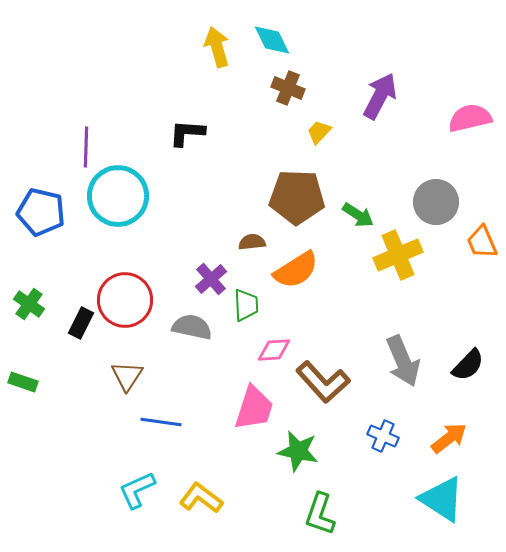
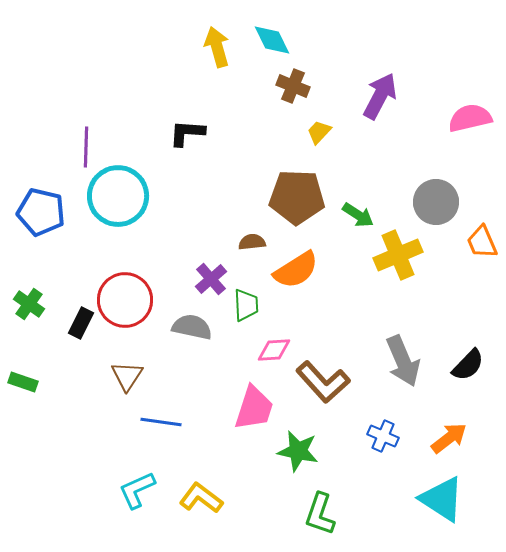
brown cross: moved 5 px right, 2 px up
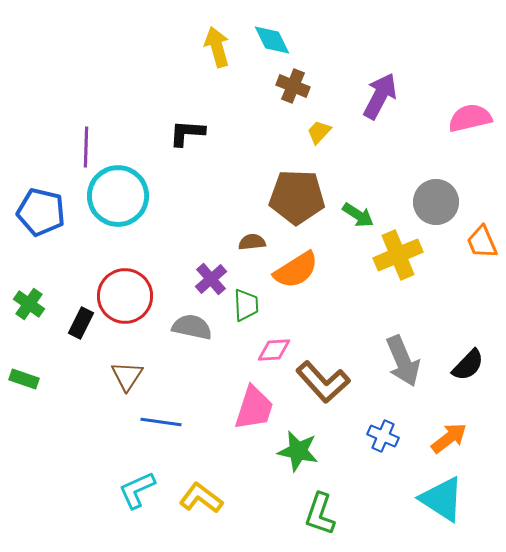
red circle: moved 4 px up
green rectangle: moved 1 px right, 3 px up
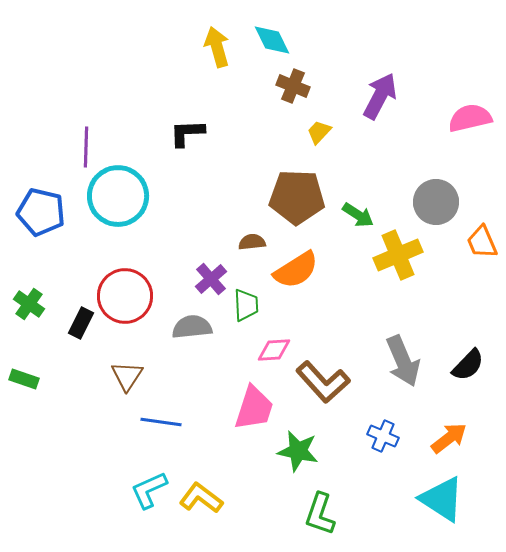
black L-shape: rotated 6 degrees counterclockwise
gray semicircle: rotated 18 degrees counterclockwise
cyan L-shape: moved 12 px right
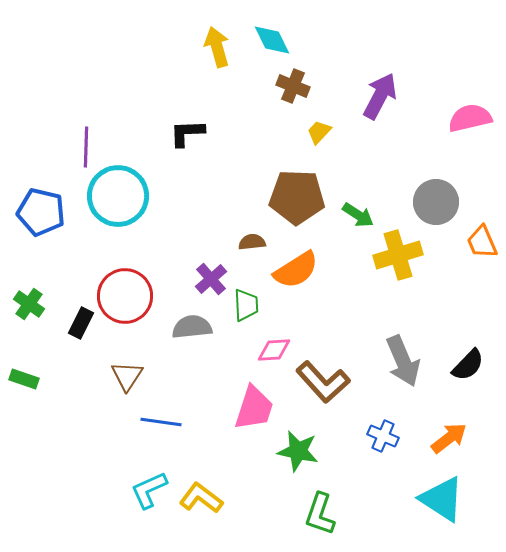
yellow cross: rotated 6 degrees clockwise
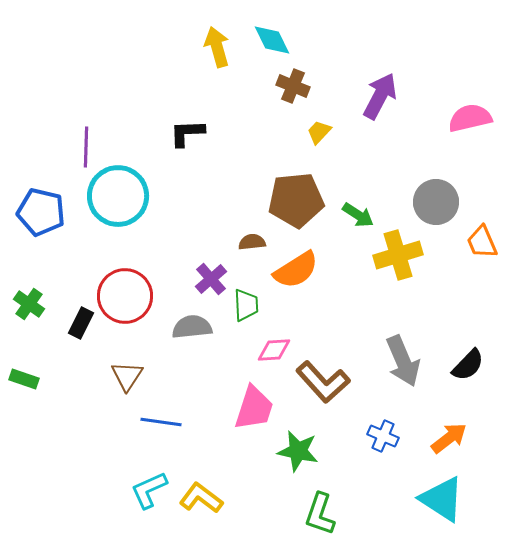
brown pentagon: moved 1 px left, 3 px down; rotated 8 degrees counterclockwise
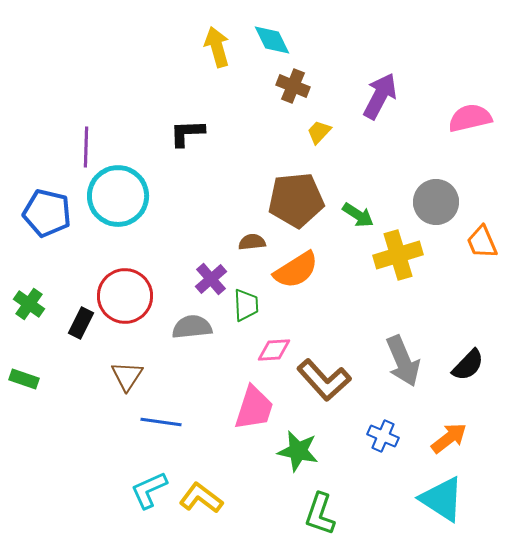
blue pentagon: moved 6 px right, 1 px down
brown L-shape: moved 1 px right, 2 px up
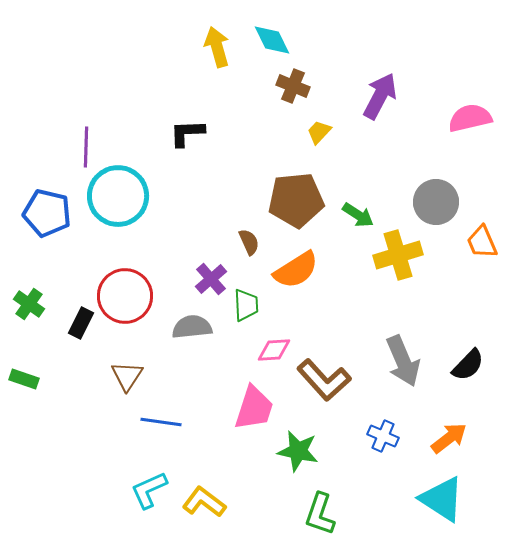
brown semicircle: moved 3 px left; rotated 72 degrees clockwise
yellow L-shape: moved 3 px right, 4 px down
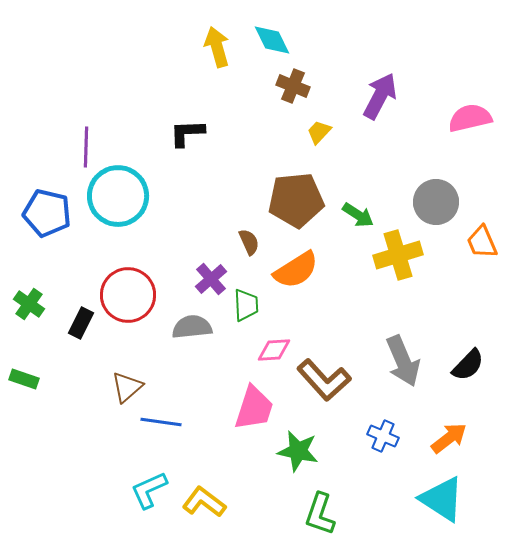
red circle: moved 3 px right, 1 px up
brown triangle: moved 11 px down; rotated 16 degrees clockwise
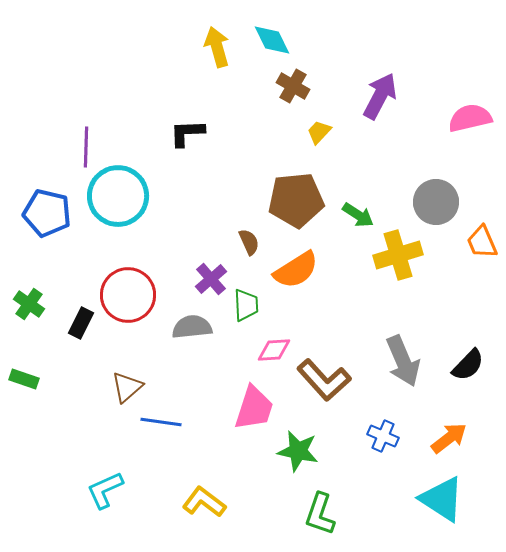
brown cross: rotated 8 degrees clockwise
cyan L-shape: moved 44 px left
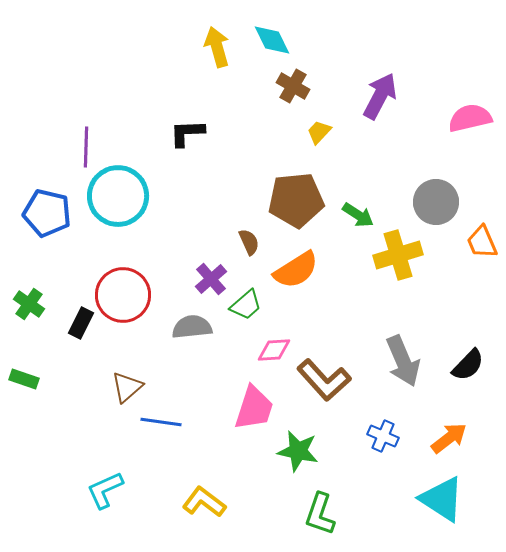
red circle: moved 5 px left
green trapezoid: rotated 52 degrees clockwise
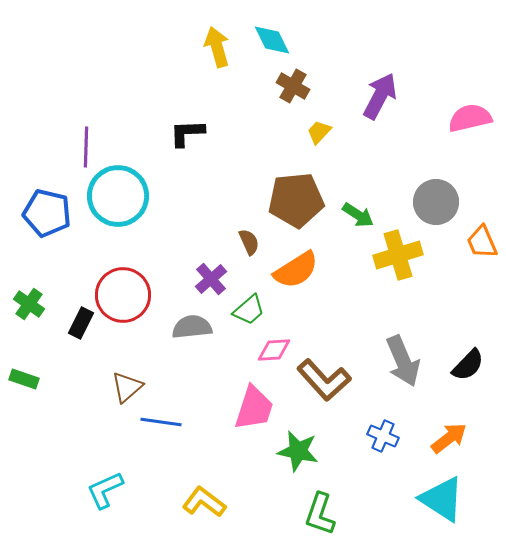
green trapezoid: moved 3 px right, 5 px down
